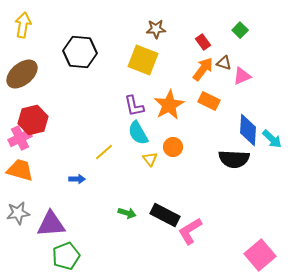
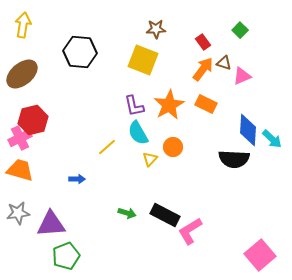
orange rectangle: moved 3 px left, 3 px down
yellow line: moved 3 px right, 5 px up
yellow triangle: rotated 21 degrees clockwise
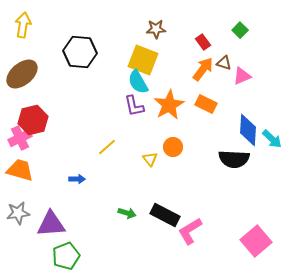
cyan semicircle: moved 51 px up
yellow triangle: rotated 21 degrees counterclockwise
pink square: moved 4 px left, 14 px up
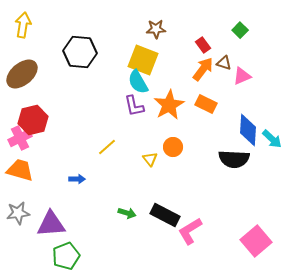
red rectangle: moved 3 px down
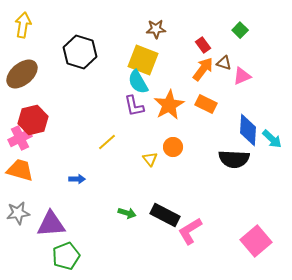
black hexagon: rotated 12 degrees clockwise
yellow line: moved 5 px up
